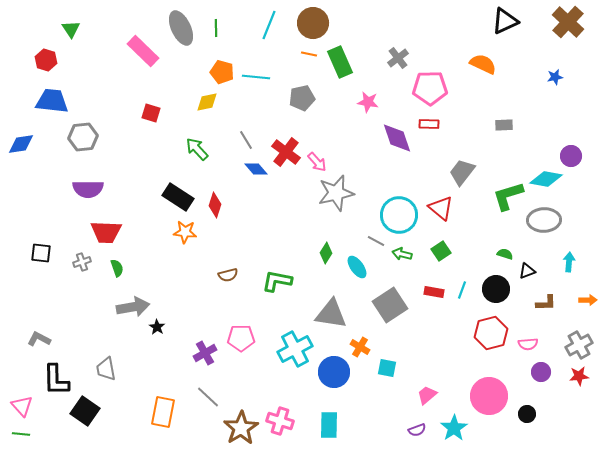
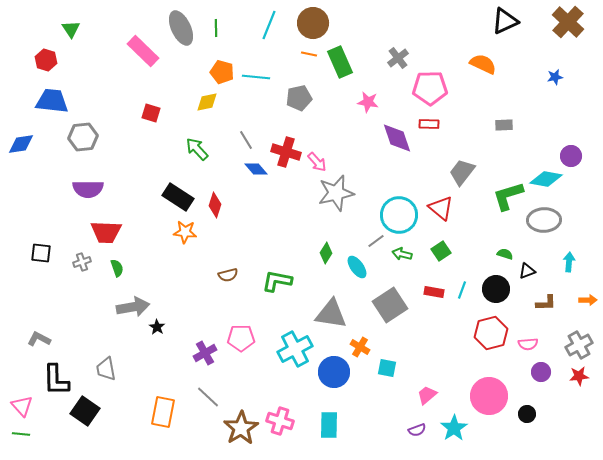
gray pentagon at (302, 98): moved 3 px left
red cross at (286, 152): rotated 20 degrees counterclockwise
gray line at (376, 241): rotated 66 degrees counterclockwise
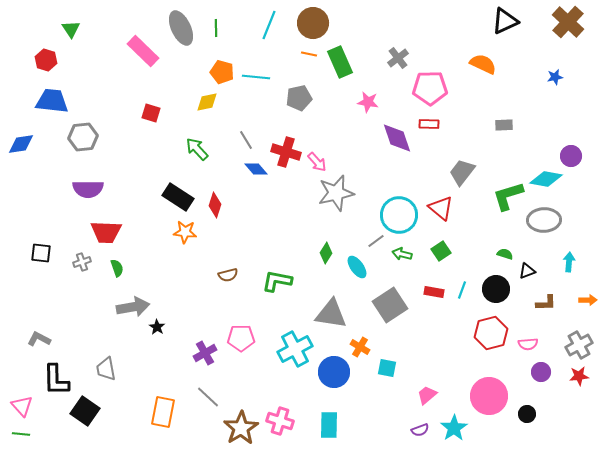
purple semicircle at (417, 430): moved 3 px right
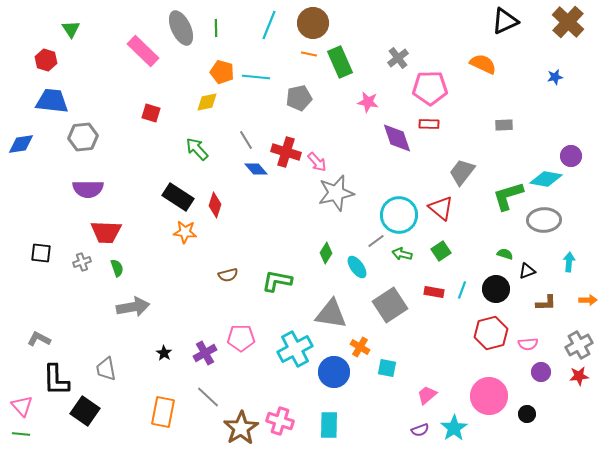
black star at (157, 327): moved 7 px right, 26 px down
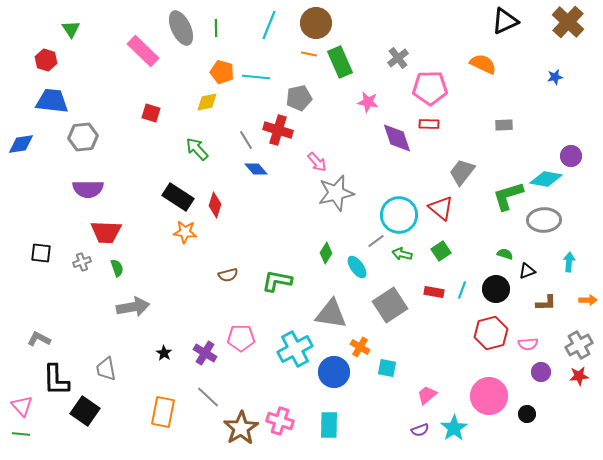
brown circle at (313, 23): moved 3 px right
red cross at (286, 152): moved 8 px left, 22 px up
purple cross at (205, 353): rotated 30 degrees counterclockwise
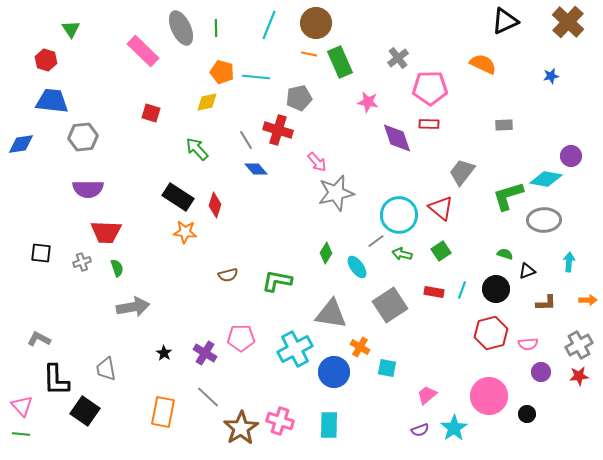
blue star at (555, 77): moved 4 px left, 1 px up
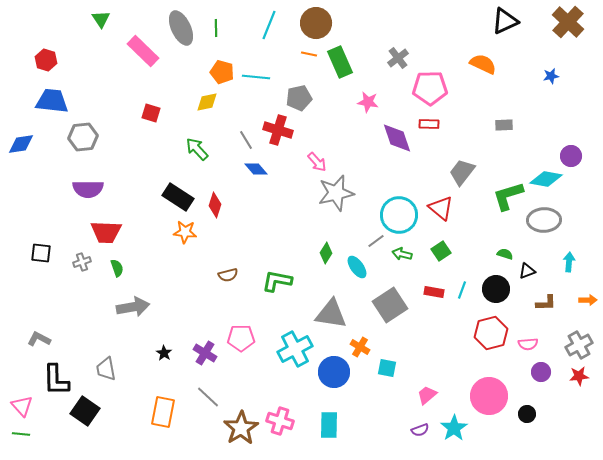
green triangle at (71, 29): moved 30 px right, 10 px up
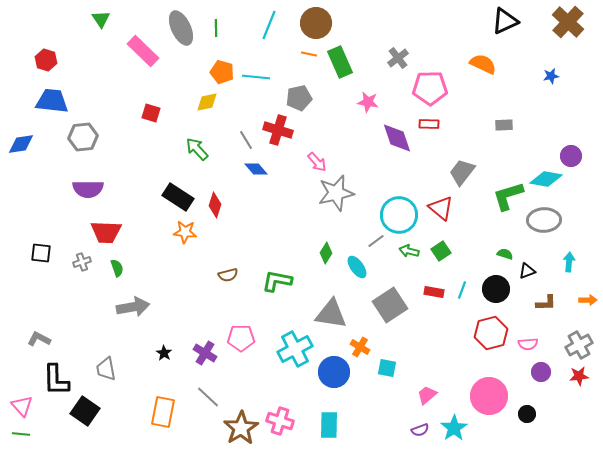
green arrow at (402, 254): moved 7 px right, 3 px up
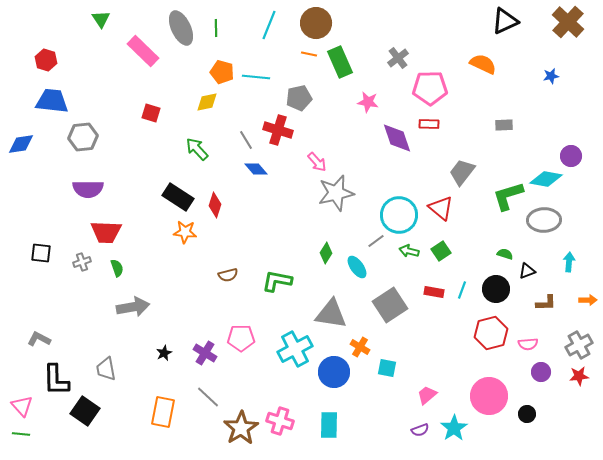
black star at (164, 353): rotated 14 degrees clockwise
